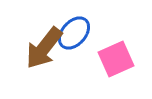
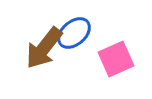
blue ellipse: rotated 8 degrees clockwise
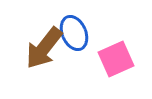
blue ellipse: rotated 72 degrees counterclockwise
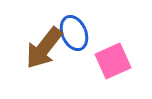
pink square: moved 3 px left, 2 px down
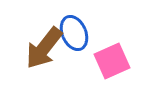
pink square: moved 1 px left
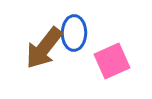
blue ellipse: rotated 24 degrees clockwise
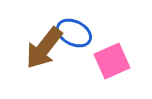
blue ellipse: rotated 64 degrees counterclockwise
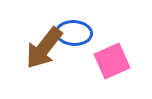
blue ellipse: rotated 24 degrees counterclockwise
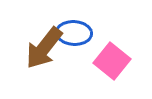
pink square: rotated 27 degrees counterclockwise
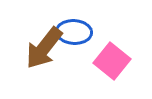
blue ellipse: moved 1 px up
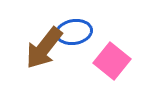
blue ellipse: rotated 12 degrees counterclockwise
